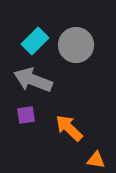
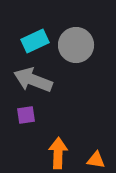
cyan rectangle: rotated 20 degrees clockwise
orange arrow: moved 11 px left, 25 px down; rotated 48 degrees clockwise
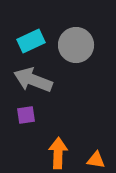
cyan rectangle: moved 4 px left
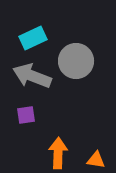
cyan rectangle: moved 2 px right, 3 px up
gray circle: moved 16 px down
gray arrow: moved 1 px left, 4 px up
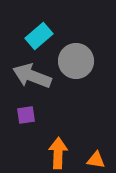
cyan rectangle: moved 6 px right, 2 px up; rotated 16 degrees counterclockwise
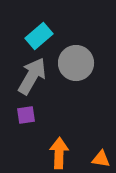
gray circle: moved 2 px down
gray arrow: rotated 99 degrees clockwise
orange arrow: moved 1 px right
orange triangle: moved 5 px right, 1 px up
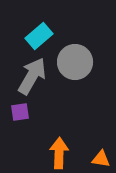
gray circle: moved 1 px left, 1 px up
purple square: moved 6 px left, 3 px up
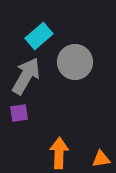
gray arrow: moved 6 px left
purple square: moved 1 px left, 1 px down
orange triangle: rotated 18 degrees counterclockwise
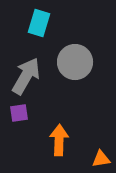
cyan rectangle: moved 13 px up; rotated 32 degrees counterclockwise
orange arrow: moved 13 px up
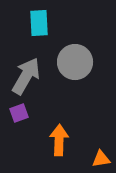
cyan rectangle: rotated 20 degrees counterclockwise
purple square: rotated 12 degrees counterclockwise
